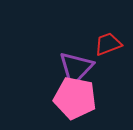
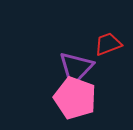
pink pentagon: rotated 9 degrees clockwise
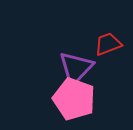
pink pentagon: moved 1 px left, 1 px down
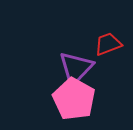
pink pentagon: rotated 9 degrees clockwise
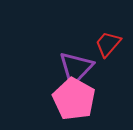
red trapezoid: rotated 28 degrees counterclockwise
